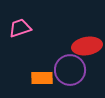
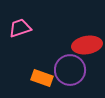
red ellipse: moved 1 px up
orange rectangle: rotated 20 degrees clockwise
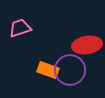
orange rectangle: moved 6 px right, 8 px up
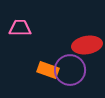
pink trapezoid: rotated 20 degrees clockwise
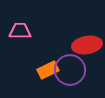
pink trapezoid: moved 3 px down
orange rectangle: rotated 45 degrees counterclockwise
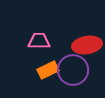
pink trapezoid: moved 19 px right, 10 px down
purple circle: moved 3 px right
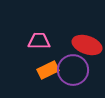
red ellipse: rotated 28 degrees clockwise
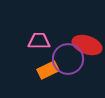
purple circle: moved 5 px left, 11 px up
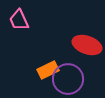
pink trapezoid: moved 20 px left, 21 px up; rotated 115 degrees counterclockwise
purple circle: moved 20 px down
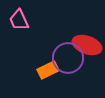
purple circle: moved 21 px up
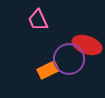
pink trapezoid: moved 19 px right
purple circle: moved 1 px right, 1 px down
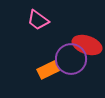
pink trapezoid: rotated 30 degrees counterclockwise
purple circle: moved 2 px right
